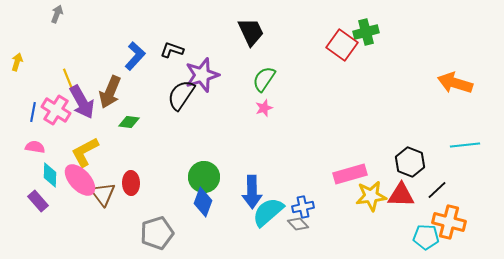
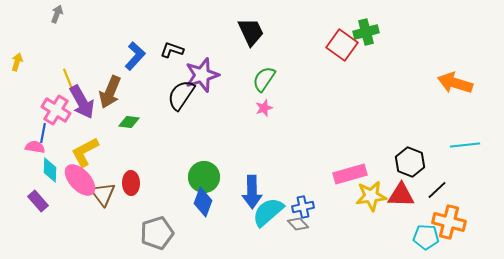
blue line: moved 10 px right, 21 px down
cyan diamond: moved 5 px up
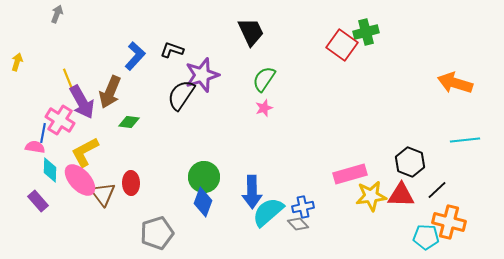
pink cross: moved 4 px right, 10 px down
cyan line: moved 5 px up
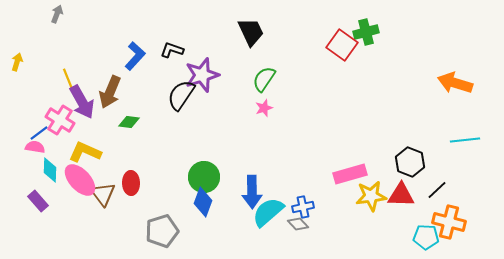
blue line: moved 4 px left; rotated 42 degrees clockwise
yellow L-shape: rotated 52 degrees clockwise
gray pentagon: moved 5 px right, 2 px up
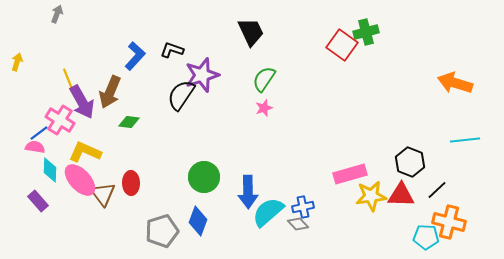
blue arrow: moved 4 px left
blue diamond: moved 5 px left, 19 px down
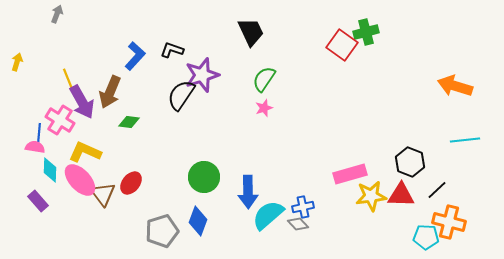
orange arrow: moved 3 px down
blue line: rotated 48 degrees counterclockwise
red ellipse: rotated 40 degrees clockwise
cyan semicircle: moved 3 px down
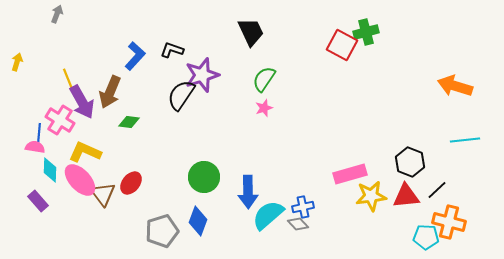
red square: rotated 8 degrees counterclockwise
red triangle: moved 5 px right, 1 px down; rotated 8 degrees counterclockwise
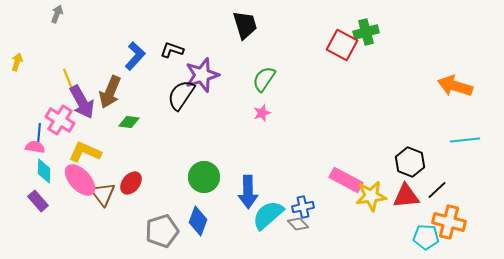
black trapezoid: moved 6 px left, 7 px up; rotated 8 degrees clockwise
pink star: moved 2 px left, 5 px down
cyan diamond: moved 6 px left, 1 px down
pink rectangle: moved 4 px left, 6 px down; rotated 44 degrees clockwise
